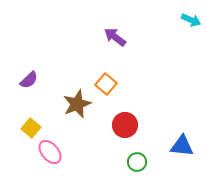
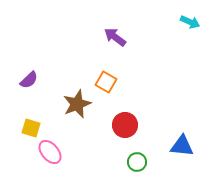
cyan arrow: moved 1 px left, 2 px down
orange square: moved 2 px up; rotated 10 degrees counterclockwise
yellow square: rotated 24 degrees counterclockwise
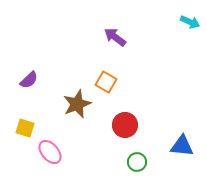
yellow square: moved 6 px left
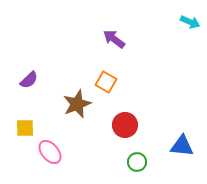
purple arrow: moved 1 px left, 2 px down
yellow square: rotated 18 degrees counterclockwise
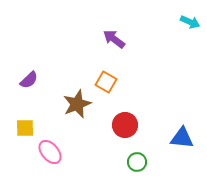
blue triangle: moved 8 px up
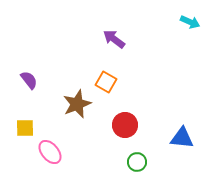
purple semicircle: rotated 84 degrees counterclockwise
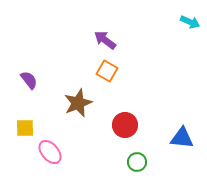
purple arrow: moved 9 px left, 1 px down
orange square: moved 1 px right, 11 px up
brown star: moved 1 px right, 1 px up
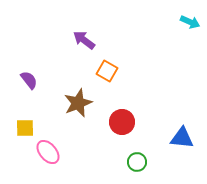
purple arrow: moved 21 px left
red circle: moved 3 px left, 3 px up
pink ellipse: moved 2 px left
